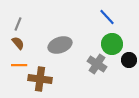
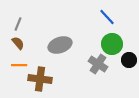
gray cross: moved 1 px right
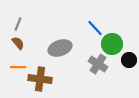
blue line: moved 12 px left, 11 px down
gray ellipse: moved 3 px down
orange line: moved 1 px left, 2 px down
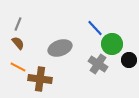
orange line: rotated 28 degrees clockwise
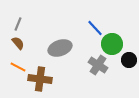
gray cross: moved 1 px down
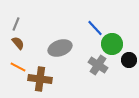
gray line: moved 2 px left
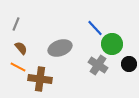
brown semicircle: moved 3 px right, 5 px down
black circle: moved 4 px down
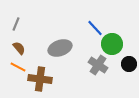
brown semicircle: moved 2 px left
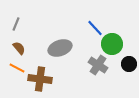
orange line: moved 1 px left, 1 px down
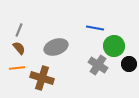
gray line: moved 3 px right, 6 px down
blue line: rotated 36 degrees counterclockwise
green circle: moved 2 px right, 2 px down
gray ellipse: moved 4 px left, 1 px up
orange line: rotated 35 degrees counterclockwise
brown cross: moved 2 px right, 1 px up; rotated 10 degrees clockwise
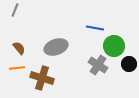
gray line: moved 4 px left, 20 px up
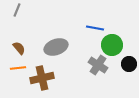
gray line: moved 2 px right
green circle: moved 2 px left, 1 px up
orange line: moved 1 px right
brown cross: rotated 30 degrees counterclockwise
